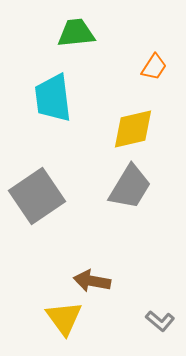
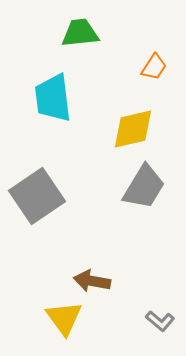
green trapezoid: moved 4 px right
gray trapezoid: moved 14 px right
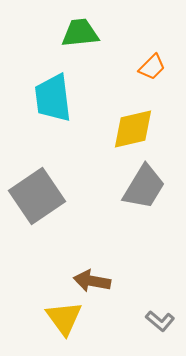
orange trapezoid: moved 2 px left; rotated 12 degrees clockwise
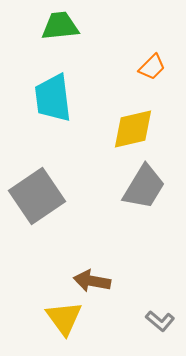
green trapezoid: moved 20 px left, 7 px up
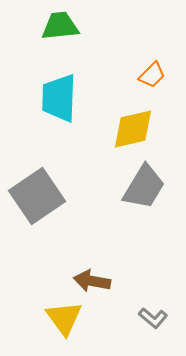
orange trapezoid: moved 8 px down
cyan trapezoid: moved 6 px right; rotated 9 degrees clockwise
gray L-shape: moved 7 px left, 3 px up
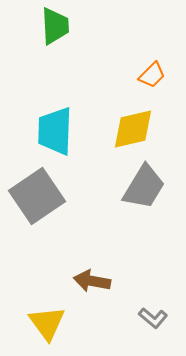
green trapezoid: moved 5 px left; rotated 93 degrees clockwise
cyan trapezoid: moved 4 px left, 33 px down
yellow triangle: moved 17 px left, 5 px down
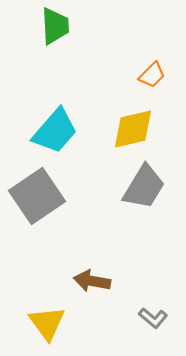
cyan trapezoid: rotated 141 degrees counterclockwise
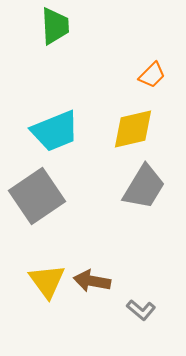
cyan trapezoid: rotated 27 degrees clockwise
gray L-shape: moved 12 px left, 8 px up
yellow triangle: moved 42 px up
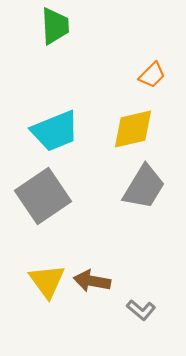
gray square: moved 6 px right
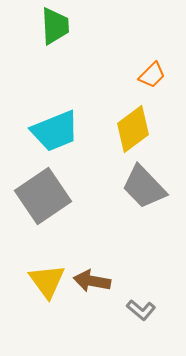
yellow diamond: rotated 24 degrees counterclockwise
gray trapezoid: rotated 105 degrees clockwise
